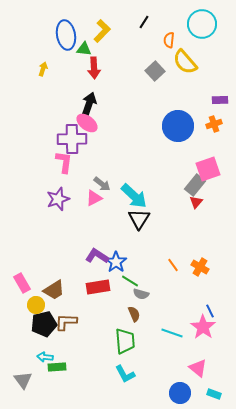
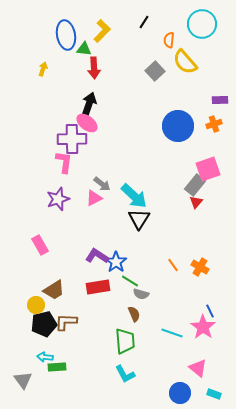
pink rectangle at (22, 283): moved 18 px right, 38 px up
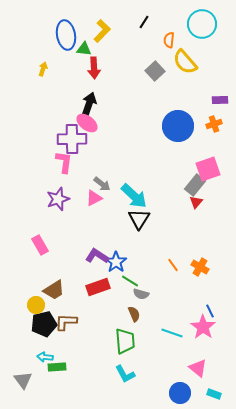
red rectangle at (98, 287): rotated 10 degrees counterclockwise
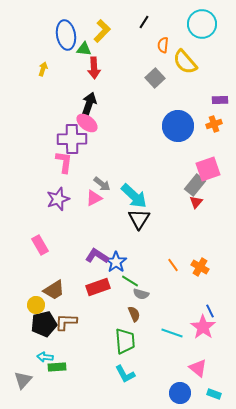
orange semicircle at (169, 40): moved 6 px left, 5 px down
gray square at (155, 71): moved 7 px down
gray triangle at (23, 380): rotated 18 degrees clockwise
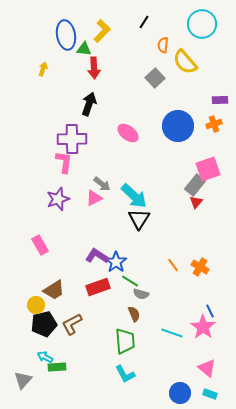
pink ellipse at (87, 123): moved 41 px right, 10 px down
brown L-shape at (66, 322): moved 6 px right, 2 px down; rotated 30 degrees counterclockwise
cyan arrow at (45, 357): rotated 21 degrees clockwise
pink triangle at (198, 368): moved 9 px right
cyan rectangle at (214, 394): moved 4 px left
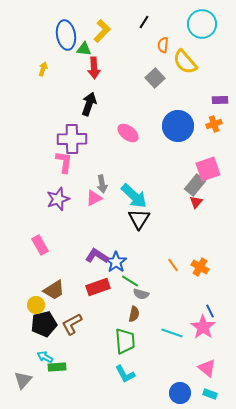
gray arrow at (102, 184): rotated 42 degrees clockwise
brown semicircle at (134, 314): rotated 35 degrees clockwise
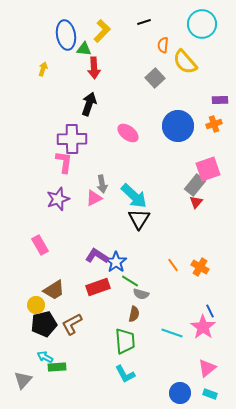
black line at (144, 22): rotated 40 degrees clockwise
pink triangle at (207, 368): rotated 42 degrees clockwise
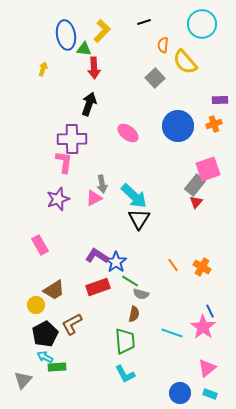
orange cross at (200, 267): moved 2 px right
black pentagon at (44, 324): moved 1 px right, 10 px down; rotated 15 degrees counterclockwise
